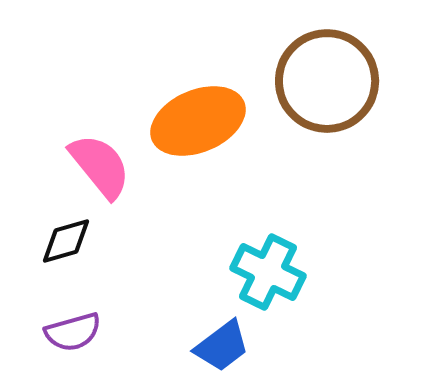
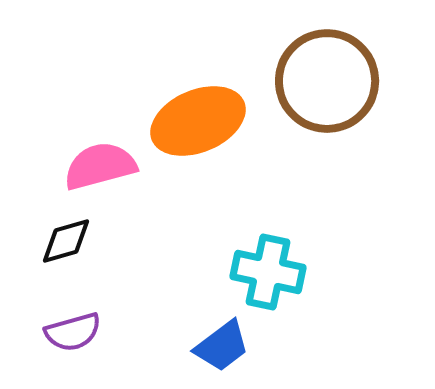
pink semicircle: rotated 66 degrees counterclockwise
cyan cross: rotated 14 degrees counterclockwise
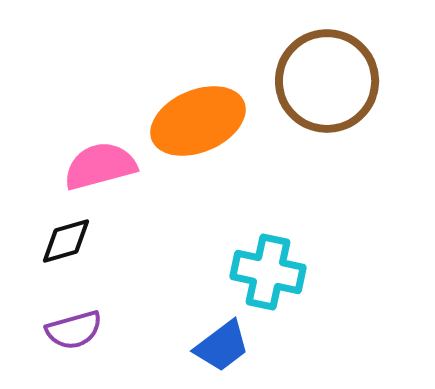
purple semicircle: moved 1 px right, 2 px up
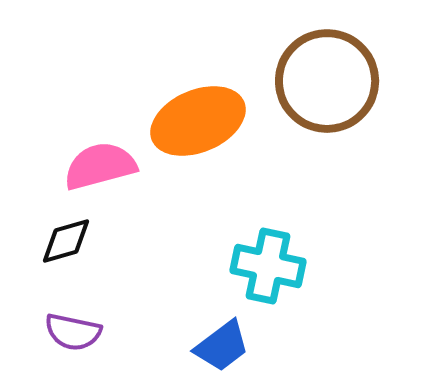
cyan cross: moved 6 px up
purple semicircle: moved 1 px left, 2 px down; rotated 28 degrees clockwise
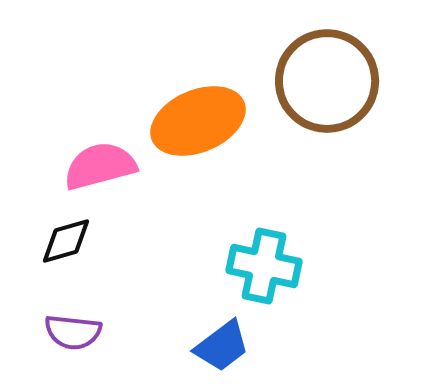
cyan cross: moved 4 px left
purple semicircle: rotated 6 degrees counterclockwise
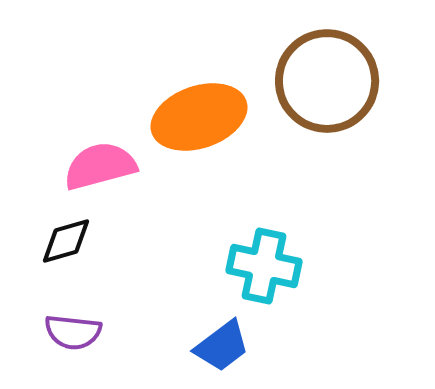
orange ellipse: moved 1 px right, 4 px up; rotated 4 degrees clockwise
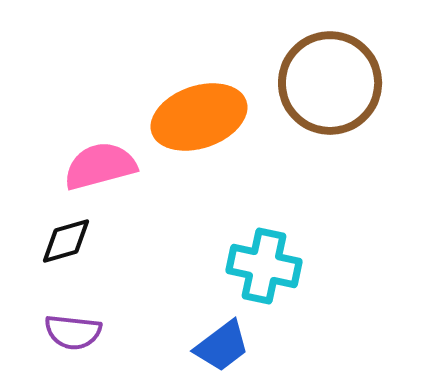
brown circle: moved 3 px right, 2 px down
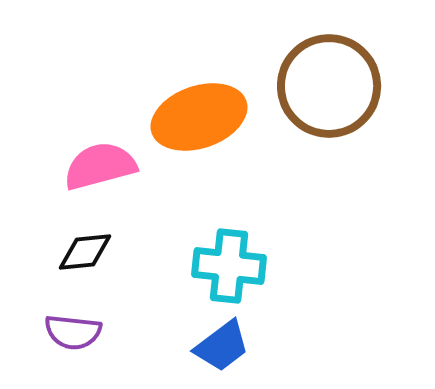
brown circle: moved 1 px left, 3 px down
black diamond: moved 19 px right, 11 px down; rotated 10 degrees clockwise
cyan cross: moved 35 px left; rotated 6 degrees counterclockwise
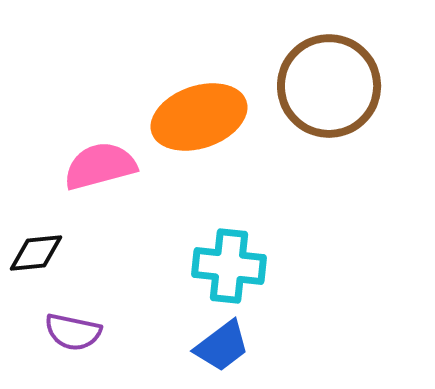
black diamond: moved 49 px left, 1 px down
purple semicircle: rotated 6 degrees clockwise
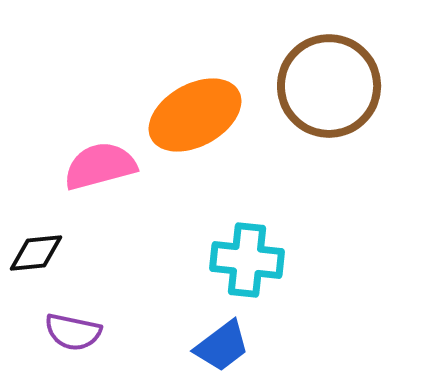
orange ellipse: moved 4 px left, 2 px up; rotated 10 degrees counterclockwise
cyan cross: moved 18 px right, 6 px up
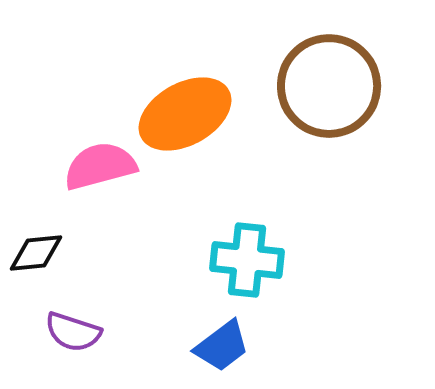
orange ellipse: moved 10 px left, 1 px up
purple semicircle: rotated 6 degrees clockwise
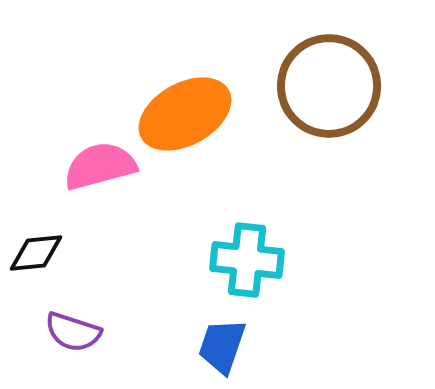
blue trapezoid: rotated 146 degrees clockwise
